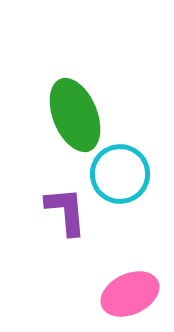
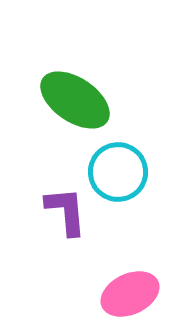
green ellipse: moved 15 px up; rotated 34 degrees counterclockwise
cyan circle: moved 2 px left, 2 px up
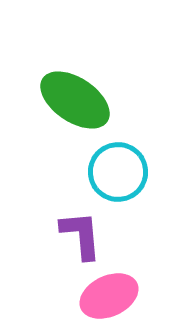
purple L-shape: moved 15 px right, 24 px down
pink ellipse: moved 21 px left, 2 px down
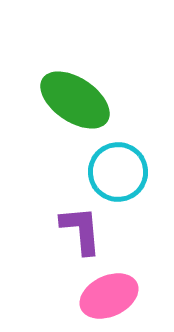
purple L-shape: moved 5 px up
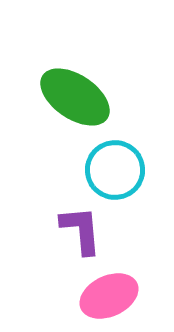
green ellipse: moved 3 px up
cyan circle: moved 3 px left, 2 px up
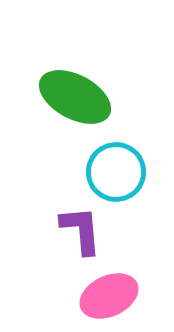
green ellipse: rotated 6 degrees counterclockwise
cyan circle: moved 1 px right, 2 px down
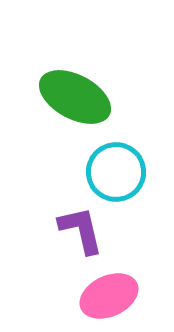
purple L-shape: rotated 8 degrees counterclockwise
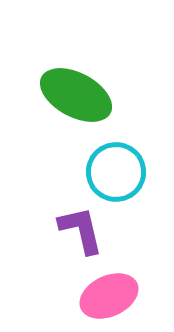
green ellipse: moved 1 px right, 2 px up
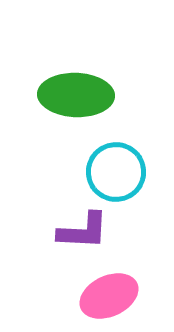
green ellipse: rotated 26 degrees counterclockwise
purple L-shape: moved 2 px right, 1 px down; rotated 106 degrees clockwise
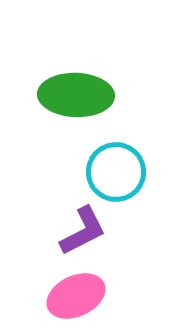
purple L-shape: rotated 30 degrees counterclockwise
pink ellipse: moved 33 px left
